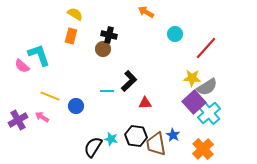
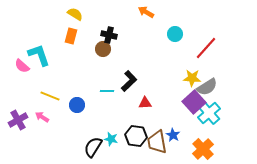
blue circle: moved 1 px right, 1 px up
brown trapezoid: moved 1 px right, 2 px up
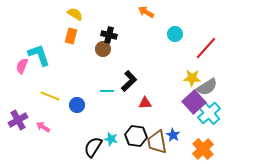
pink semicircle: rotated 70 degrees clockwise
pink arrow: moved 1 px right, 10 px down
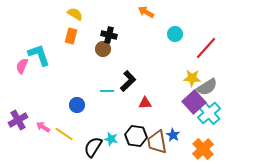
black L-shape: moved 1 px left
yellow line: moved 14 px right, 38 px down; rotated 12 degrees clockwise
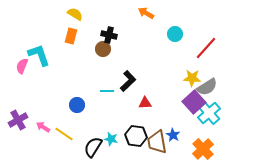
orange arrow: moved 1 px down
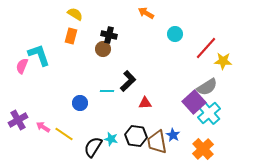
yellow star: moved 31 px right, 17 px up
blue circle: moved 3 px right, 2 px up
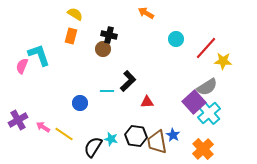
cyan circle: moved 1 px right, 5 px down
red triangle: moved 2 px right, 1 px up
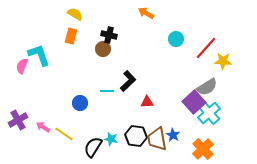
brown trapezoid: moved 3 px up
